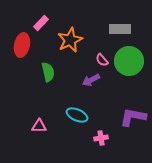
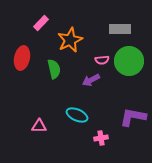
red ellipse: moved 13 px down
pink semicircle: rotated 56 degrees counterclockwise
green semicircle: moved 6 px right, 3 px up
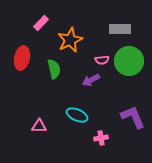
purple L-shape: rotated 56 degrees clockwise
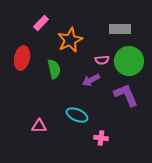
purple L-shape: moved 7 px left, 22 px up
pink cross: rotated 16 degrees clockwise
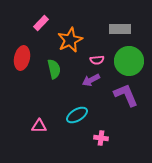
pink semicircle: moved 5 px left
cyan ellipse: rotated 55 degrees counterclockwise
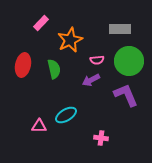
red ellipse: moved 1 px right, 7 px down
cyan ellipse: moved 11 px left
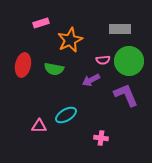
pink rectangle: rotated 28 degrees clockwise
pink semicircle: moved 6 px right
green semicircle: rotated 114 degrees clockwise
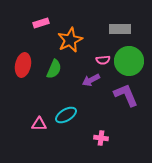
green semicircle: rotated 78 degrees counterclockwise
pink triangle: moved 2 px up
